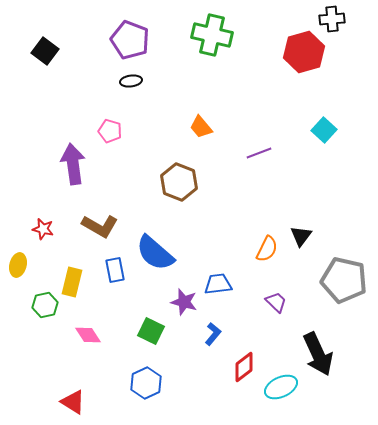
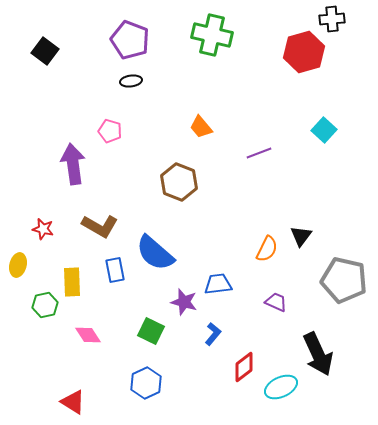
yellow rectangle: rotated 16 degrees counterclockwise
purple trapezoid: rotated 20 degrees counterclockwise
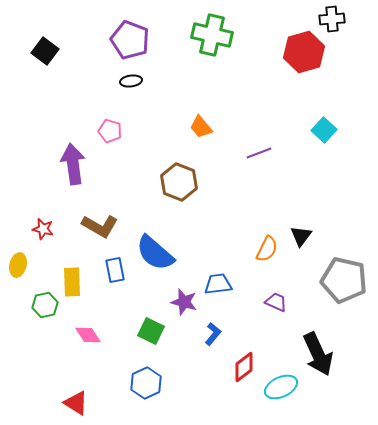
red triangle: moved 3 px right, 1 px down
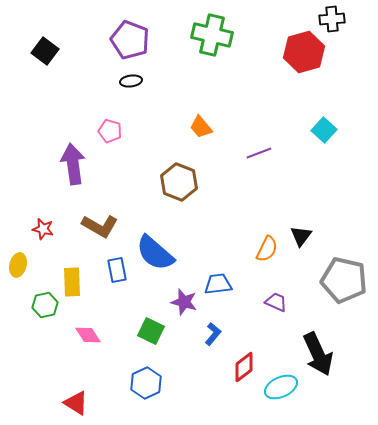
blue rectangle: moved 2 px right
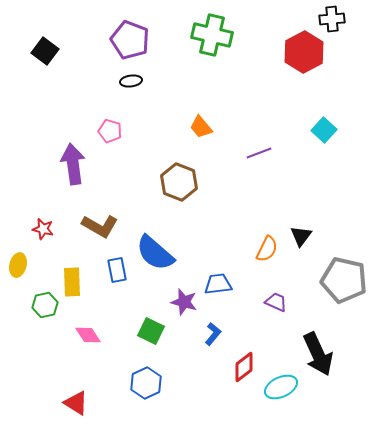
red hexagon: rotated 12 degrees counterclockwise
